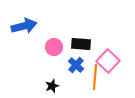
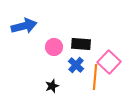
pink square: moved 1 px right, 1 px down
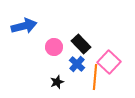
black rectangle: rotated 42 degrees clockwise
blue cross: moved 1 px right, 1 px up
black star: moved 5 px right, 4 px up
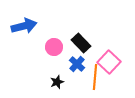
black rectangle: moved 1 px up
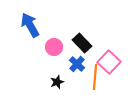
blue arrow: moved 6 px right, 1 px up; rotated 105 degrees counterclockwise
black rectangle: moved 1 px right
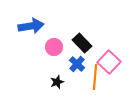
blue arrow: moved 1 px right, 1 px down; rotated 110 degrees clockwise
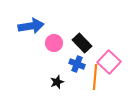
pink circle: moved 4 px up
blue cross: rotated 21 degrees counterclockwise
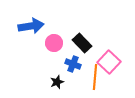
blue cross: moved 4 px left
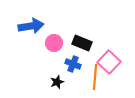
black rectangle: rotated 24 degrees counterclockwise
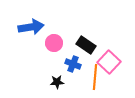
blue arrow: moved 1 px down
black rectangle: moved 4 px right, 2 px down; rotated 12 degrees clockwise
black star: rotated 16 degrees clockwise
